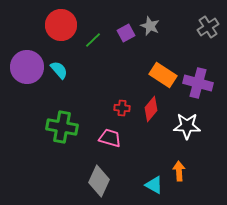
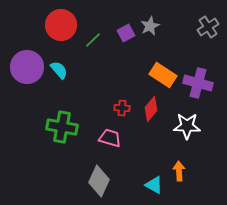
gray star: rotated 24 degrees clockwise
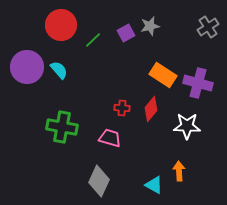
gray star: rotated 12 degrees clockwise
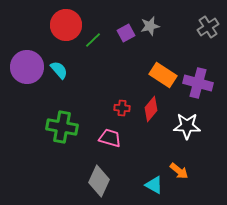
red circle: moved 5 px right
orange arrow: rotated 132 degrees clockwise
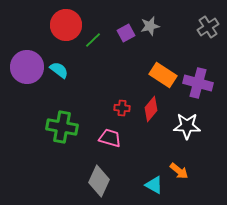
cyan semicircle: rotated 12 degrees counterclockwise
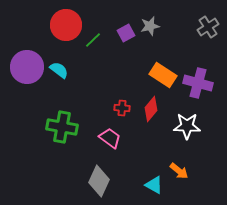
pink trapezoid: rotated 20 degrees clockwise
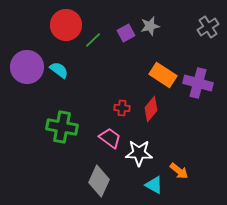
white star: moved 48 px left, 27 px down
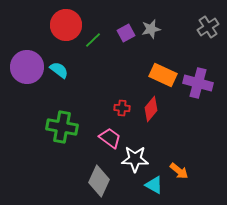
gray star: moved 1 px right, 3 px down
orange rectangle: rotated 8 degrees counterclockwise
white star: moved 4 px left, 6 px down
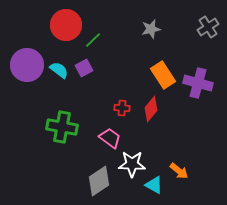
purple square: moved 42 px left, 35 px down
purple circle: moved 2 px up
orange rectangle: rotated 32 degrees clockwise
white star: moved 3 px left, 5 px down
gray diamond: rotated 32 degrees clockwise
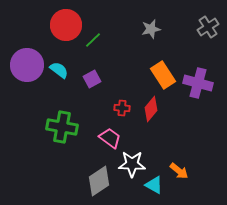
purple square: moved 8 px right, 11 px down
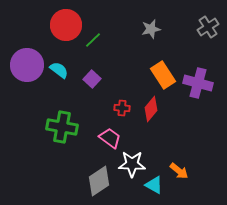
purple square: rotated 18 degrees counterclockwise
